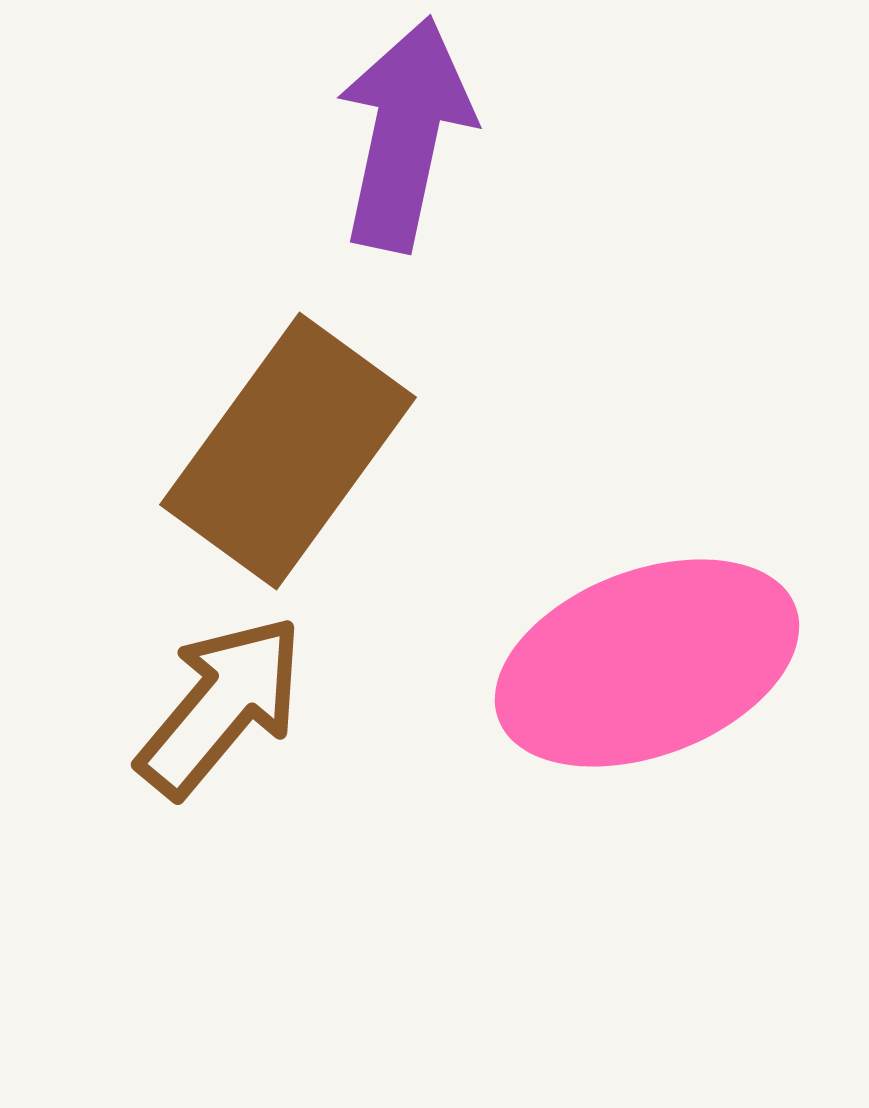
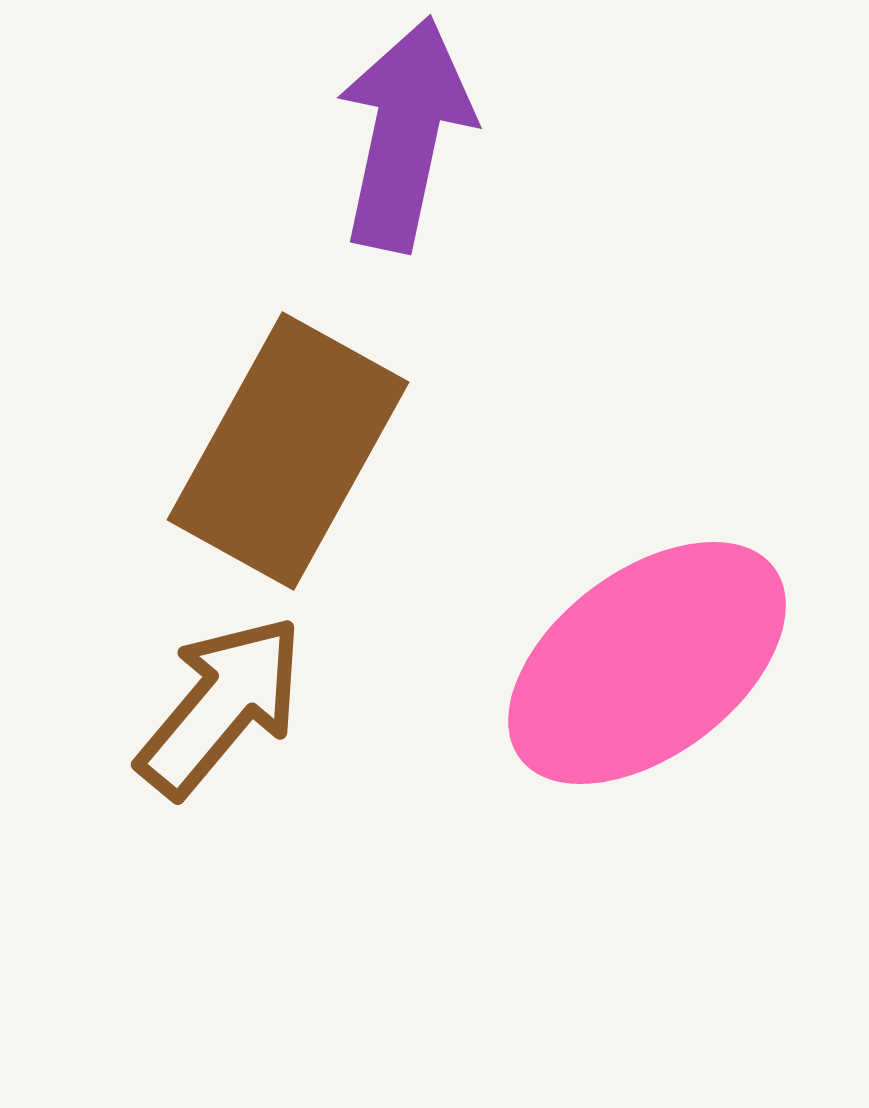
brown rectangle: rotated 7 degrees counterclockwise
pink ellipse: rotated 16 degrees counterclockwise
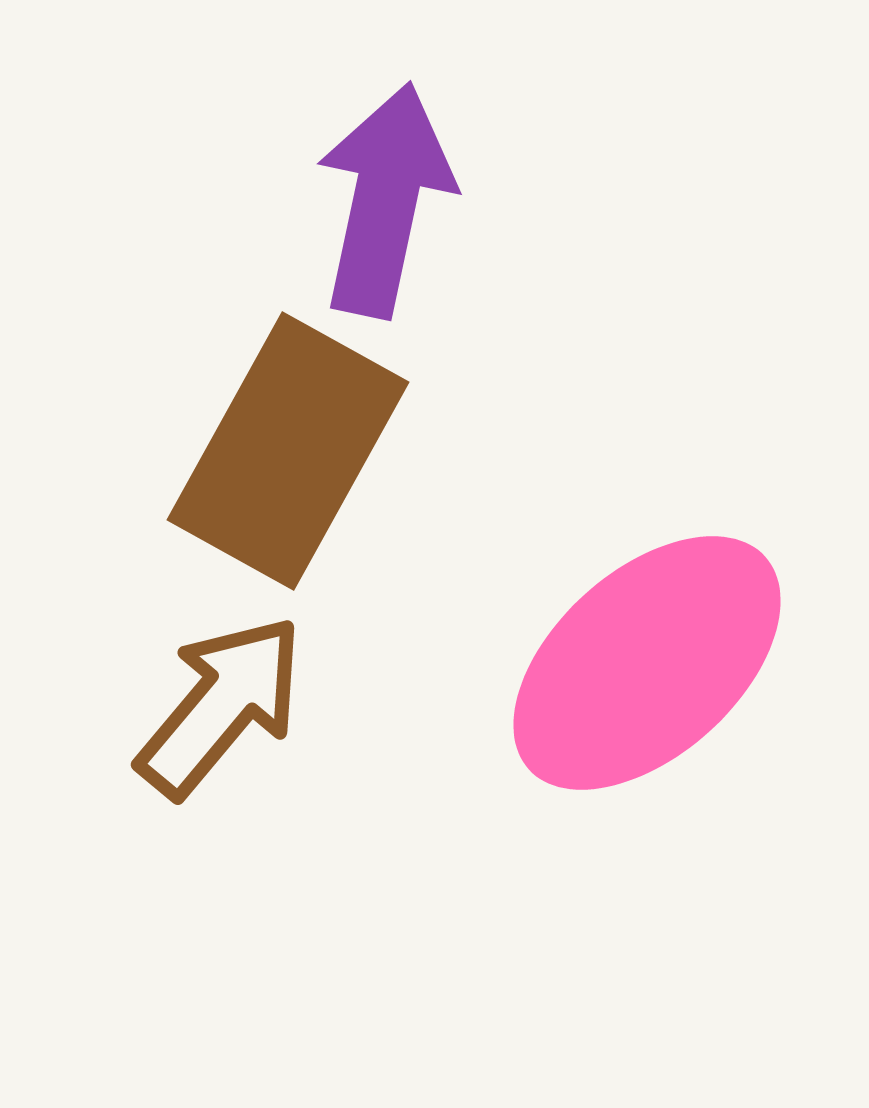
purple arrow: moved 20 px left, 66 px down
pink ellipse: rotated 5 degrees counterclockwise
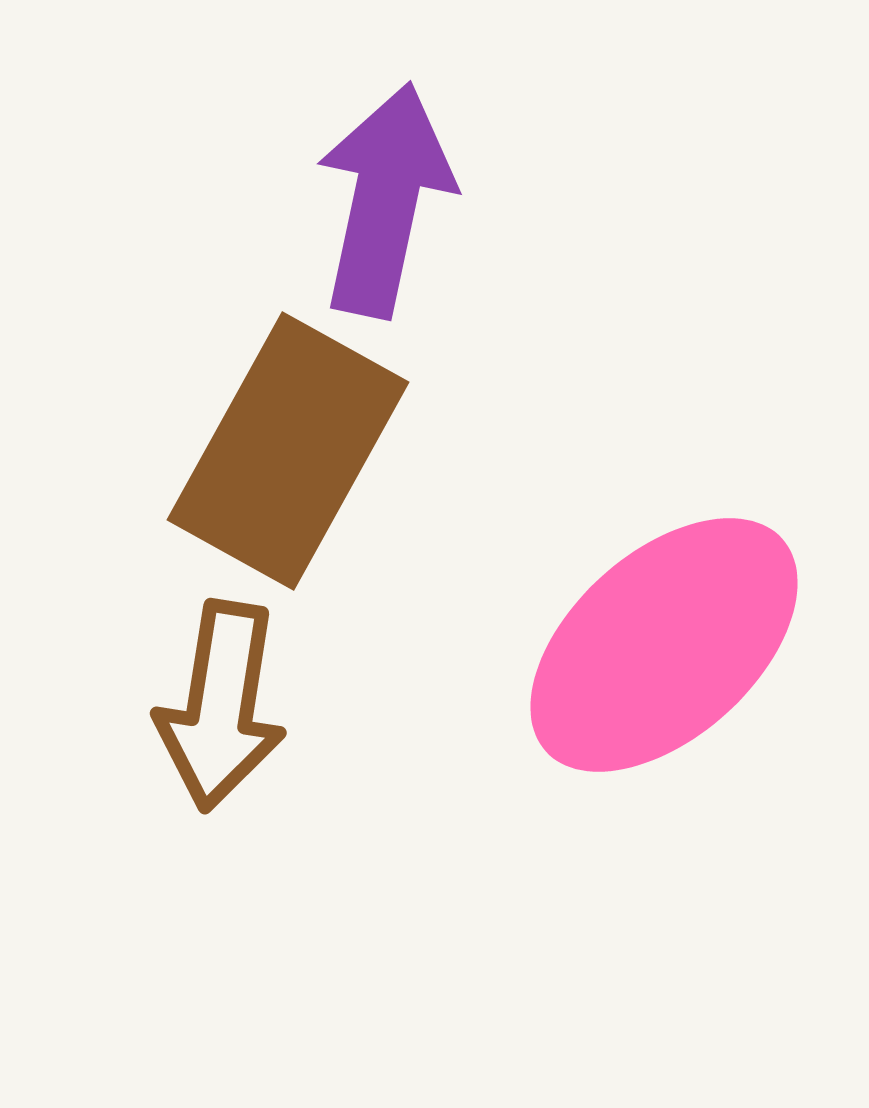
pink ellipse: moved 17 px right, 18 px up
brown arrow: rotated 149 degrees clockwise
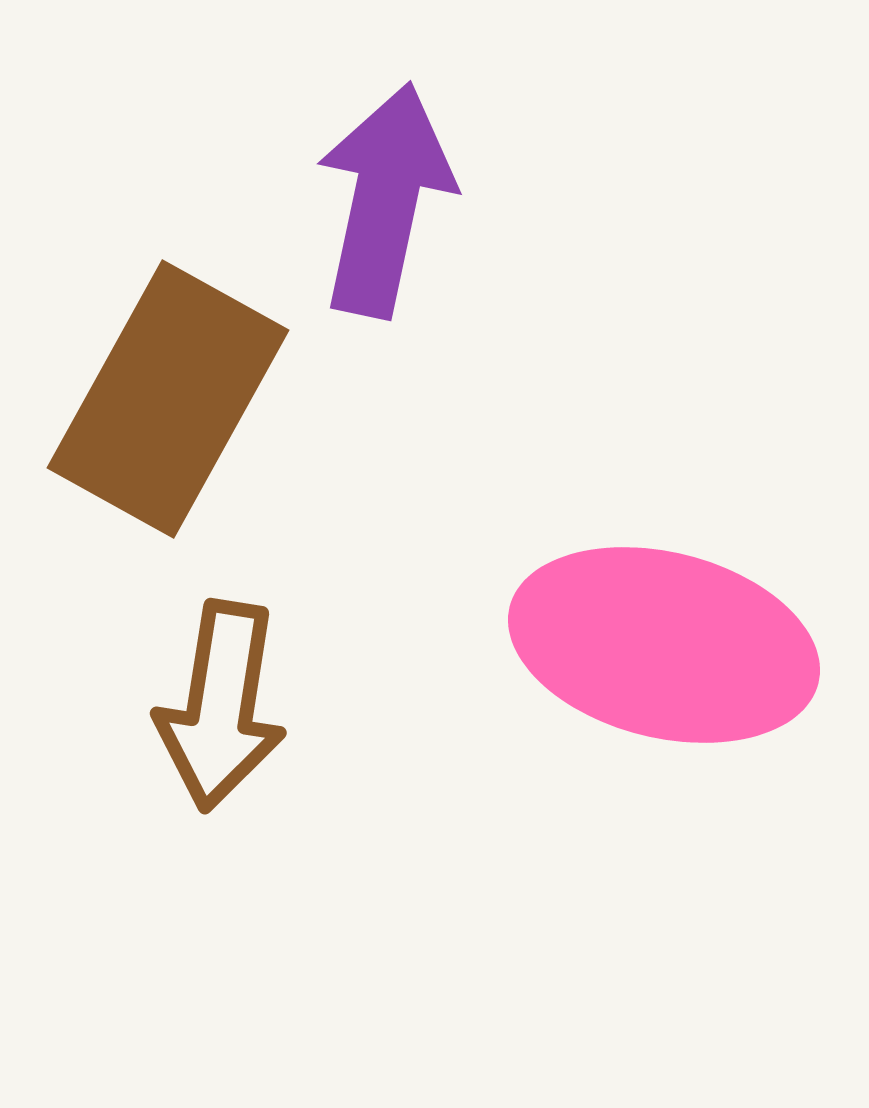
brown rectangle: moved 120 px left, 52 px up
pink ellipse: rotated 56 degrees clockwise
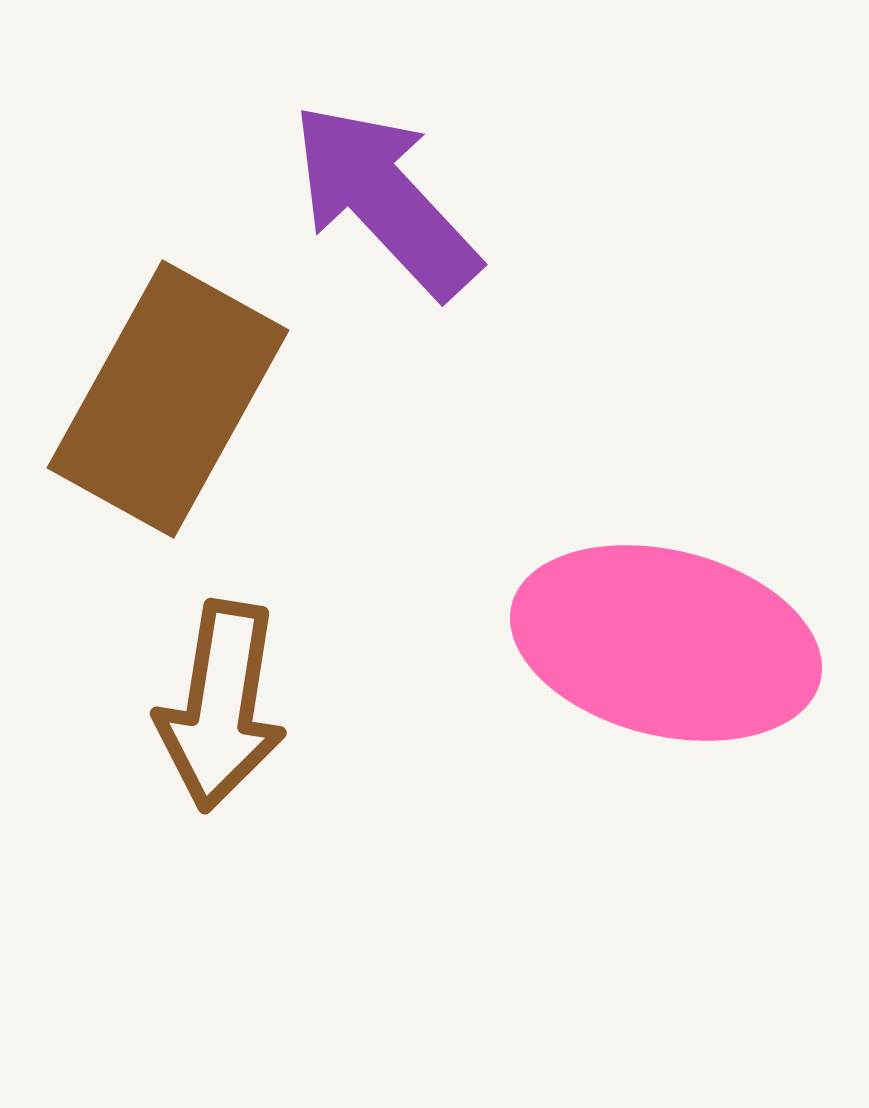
purple arrow: rotated 55 degrees counterclockwise
pink ellipse: moved 2 px right, 2 px up
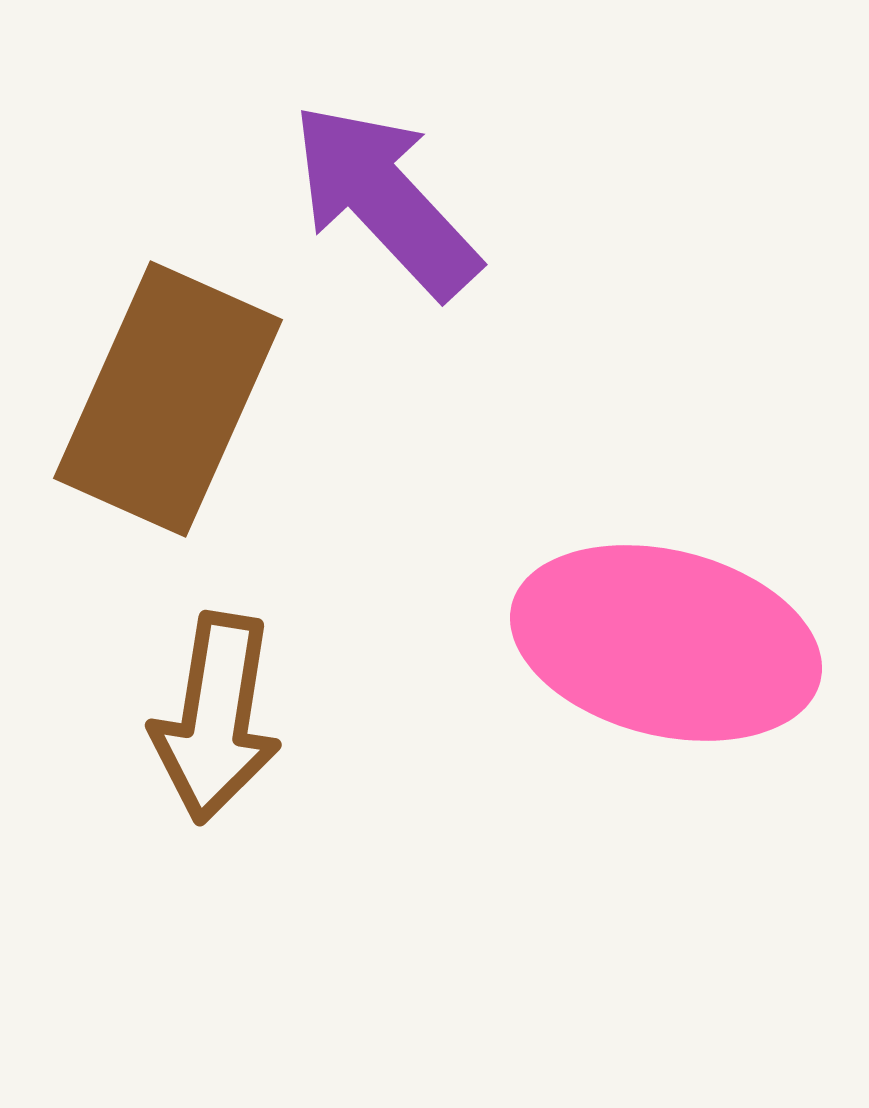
brown rectangle: rotated 5 degrees counterclockwise
brown arrow: moved 5 px left, 12 px down
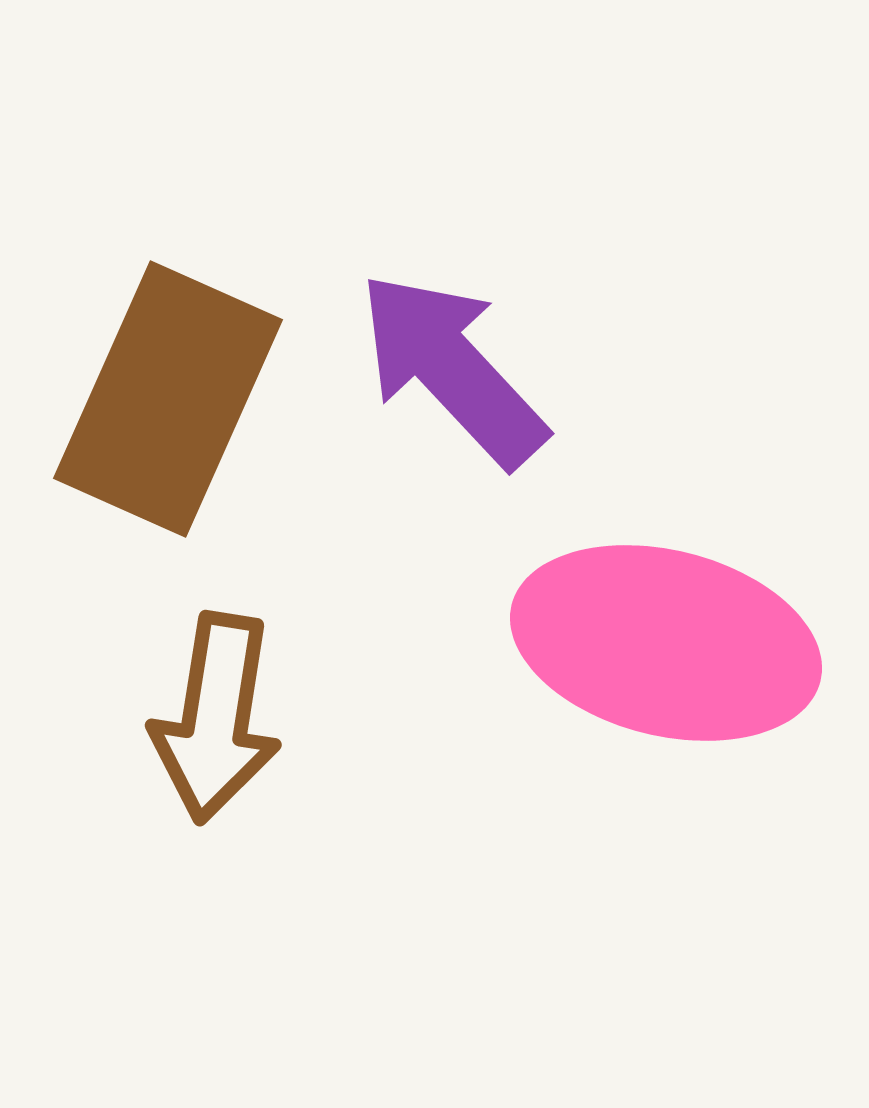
purple arrow: moved 67 px right, 169 px down
